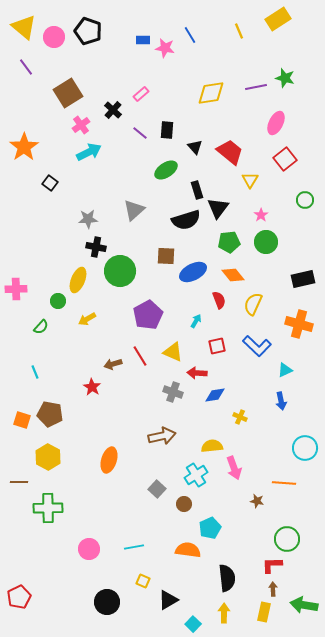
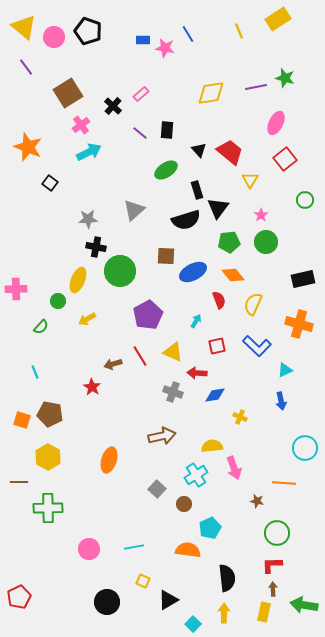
blue line at (190, 35): moved 2 px left, 1 px up
black cross at (113, 110): moved 4 px up
orange star at (24, 147): moved 4 px right; rotated 16 degrees counterclockwise
black triangle at (195, 147): moved 4 px right, 3 px down
green circle at (287, 539): moved 10 px left, 6 px up
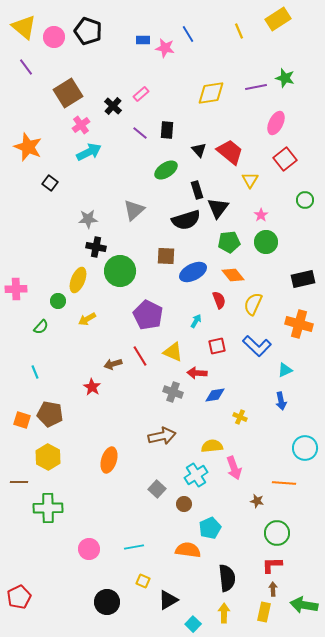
purple pentagon at (148, 315): rotated 16 degrees counterclockwise
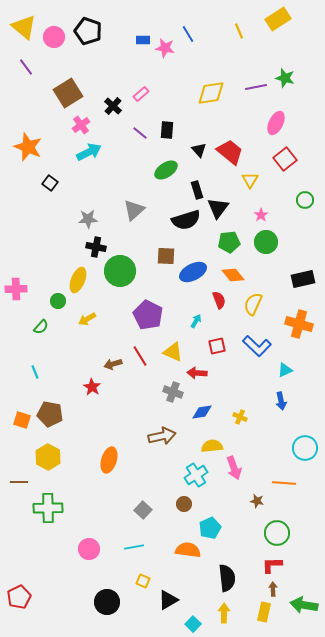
blue diamond at (215, 395): moved 13 px left, 17 px down
gray square at (157, 489): moved 14 px left, 21 px down
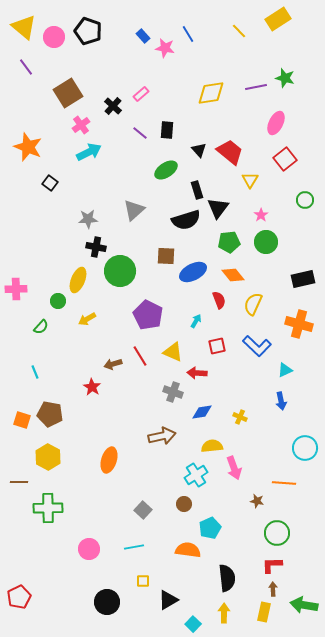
yellow line at (239, 31): rotated 21 degrees counterclockwise
blue rectangle at (143, 40): moved 4 px up; rotated 48 degrees clockwise
yellow square at (143, 581): rotated 24 degrees counterclockwise
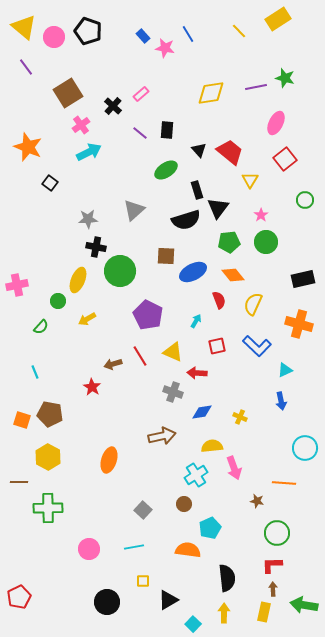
pink cross at (16, 289): moved 1 px right, 4 px up; rotated 10 degrees counterclockwise
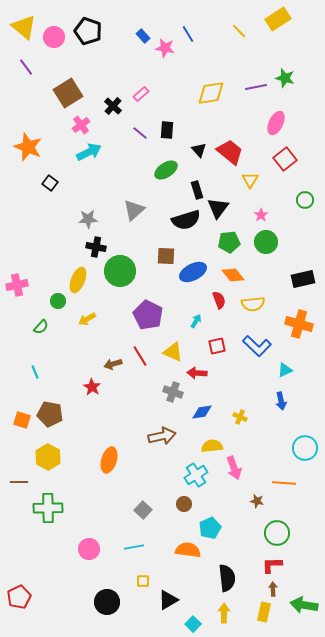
yellow semicircle at (253, 304): rotated 120 degrees counterclockwise
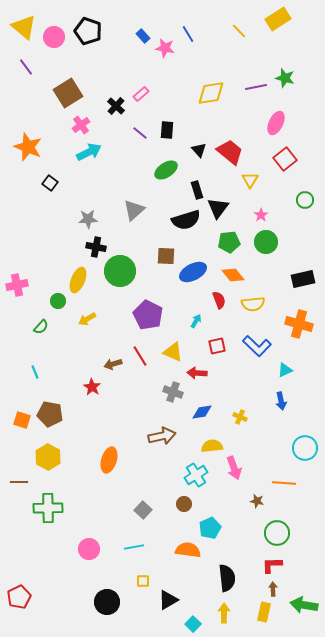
black cross at (113, 106): moved 3 px right
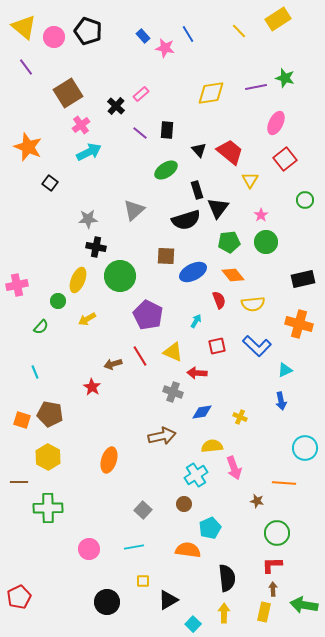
green circle at (120, 271): moved 5 px down
